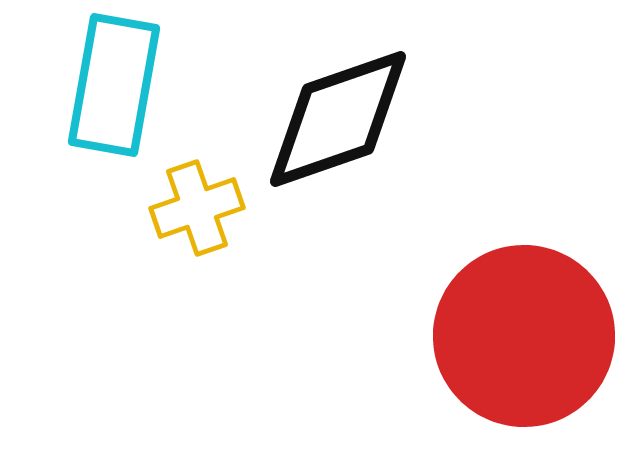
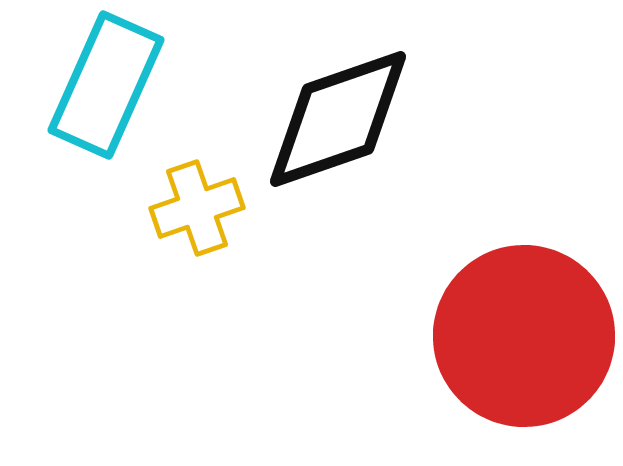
cyan rectangle: moved 8 px left; rotated 14 degrees clockwise
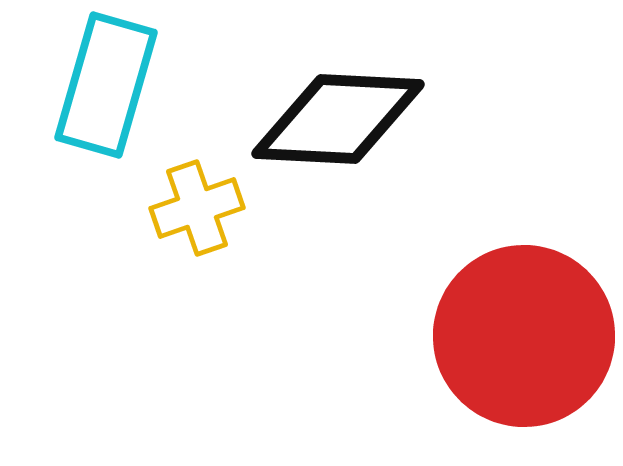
cyan rectangle: rotated 8 degrees counterclockwise
black diamond: rotated 22 degrees clockwise
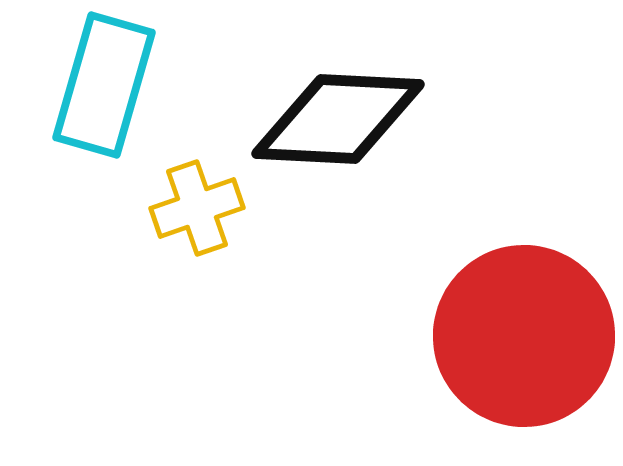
cyan rectangle: moved 2 px left
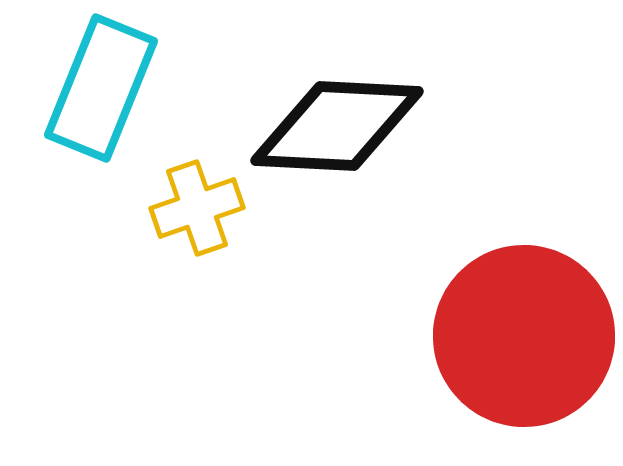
cyan rectangle: moved 3 px left, 3 px down; rotated 6 degrees clockwise
black diamond: moved 1 px left, 7 px down
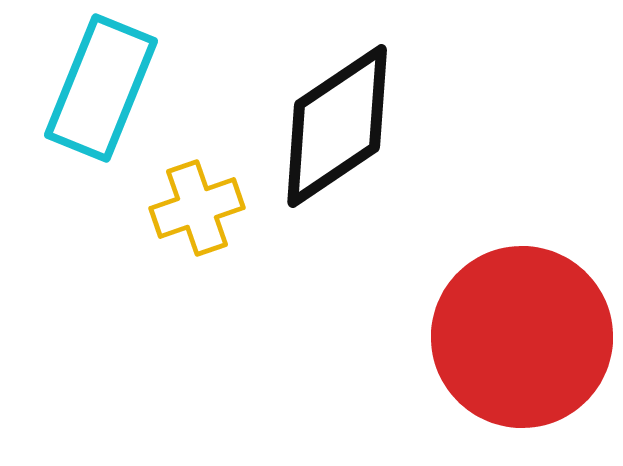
black diamond: rotated 37 degrees counterclockwise
red circle: moved 2 px left, 1 px down
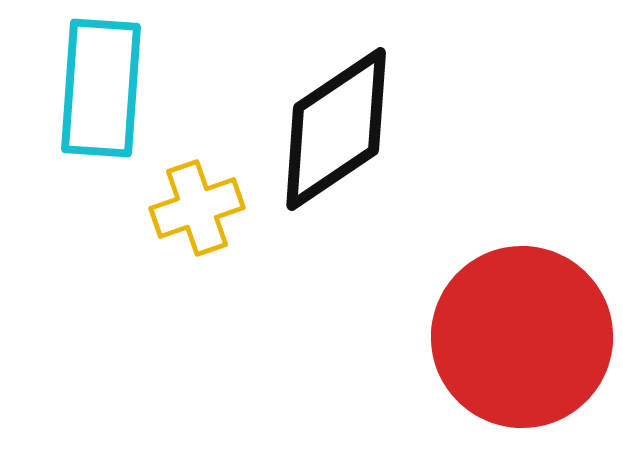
cyan rectangle: rotated 18 degrees counterclockwise
black diamond: moved 1 px left, 3 px down
